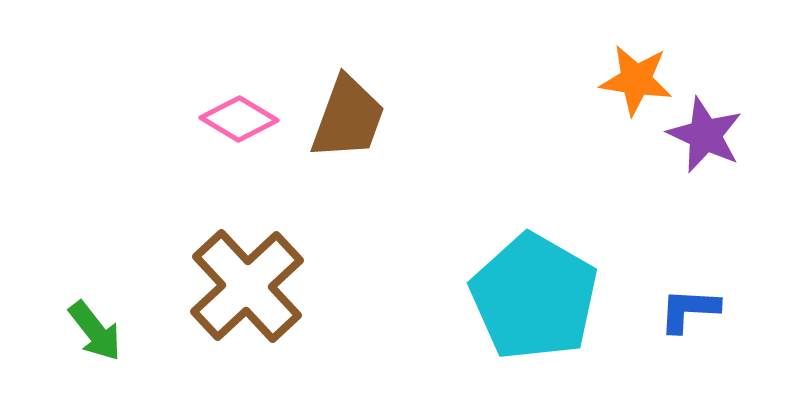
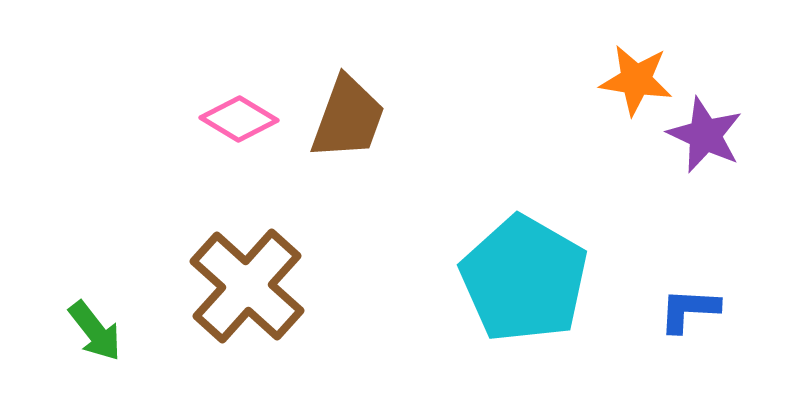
brown cross: rotated 5 degrees counterclockwise
cyan pentagon: moved 10 px left, 18 px up
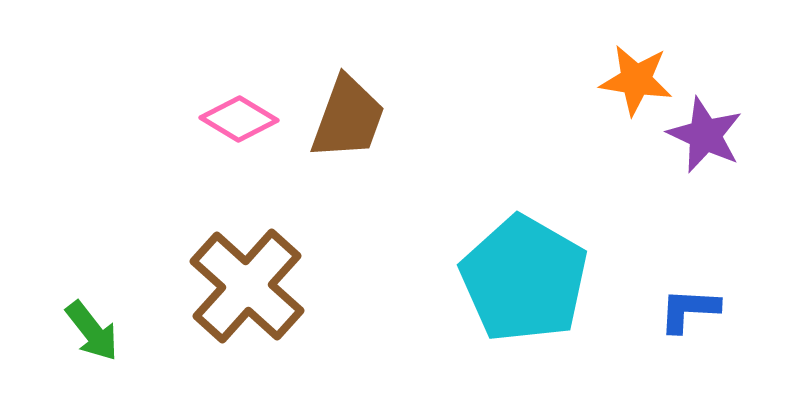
green arrow: moved 3 px left
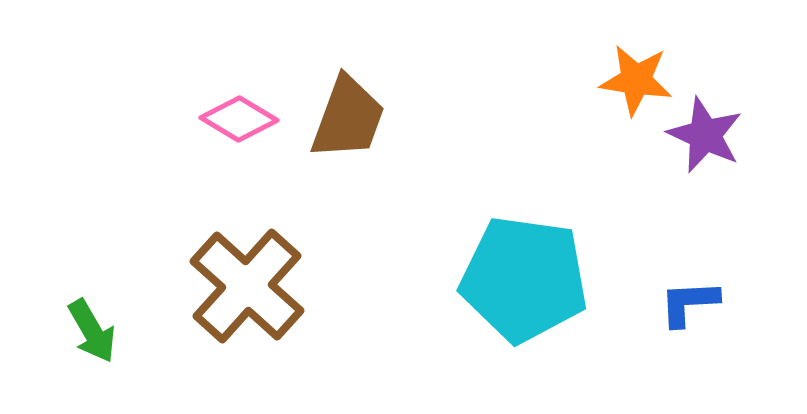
cyan pentagon: rotated 22 degrees counterclockwise
blue L-shape: moved 7 px up; rotated 6 degrees counterclockwise
green arrow: rotated 8 degrees clockwise
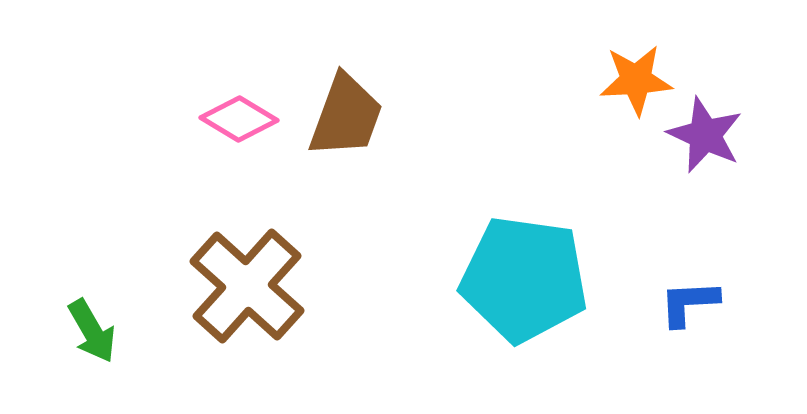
orange star: rotated 12 degrees counterclockwise
brown trapezoid: moved 2 px left, 2 px up
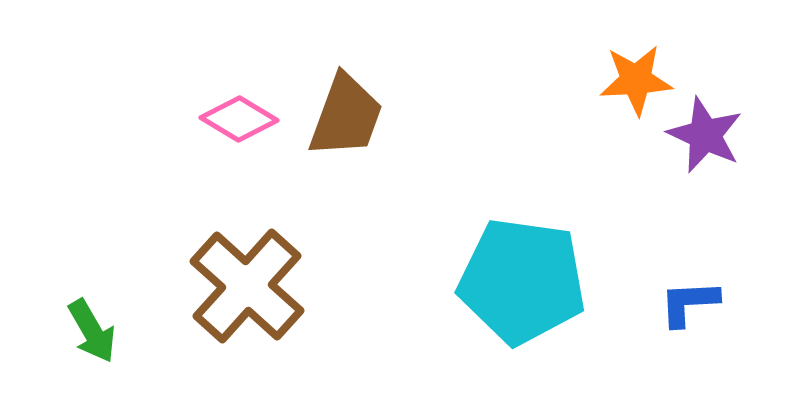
cyan pentagon: moved 2 px left, 2 px down
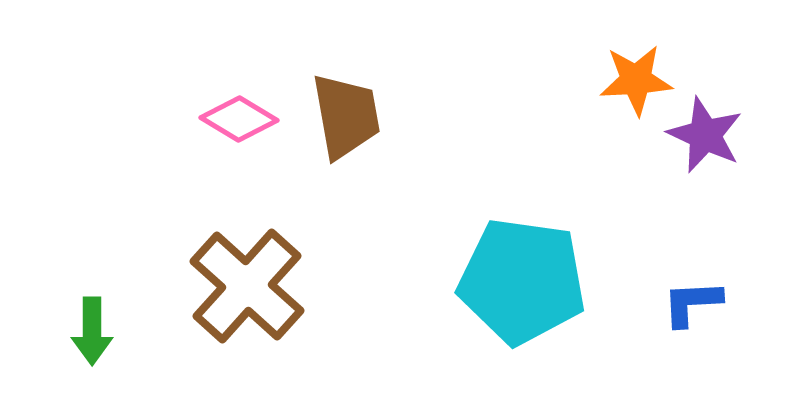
brown trapezoid: rotated 30 degrees counterclockwise
blue L-shape: moved 3 px right
green arrow: rotated 30 degrees clockwise
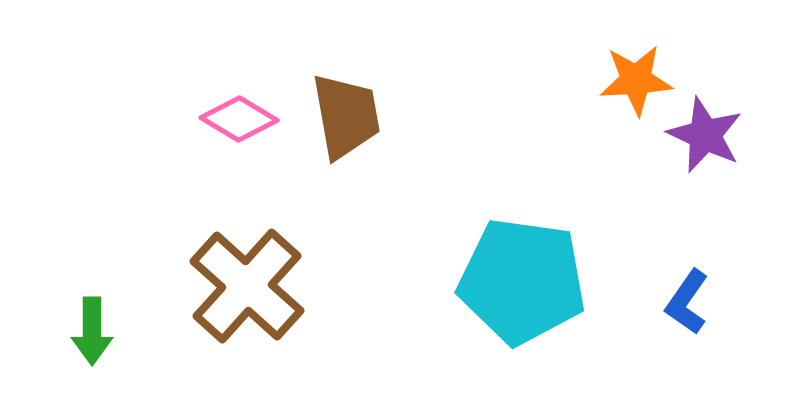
blue L-shape: moved 5 px left, 1 px up; rotated 52 degrees counterclockwise
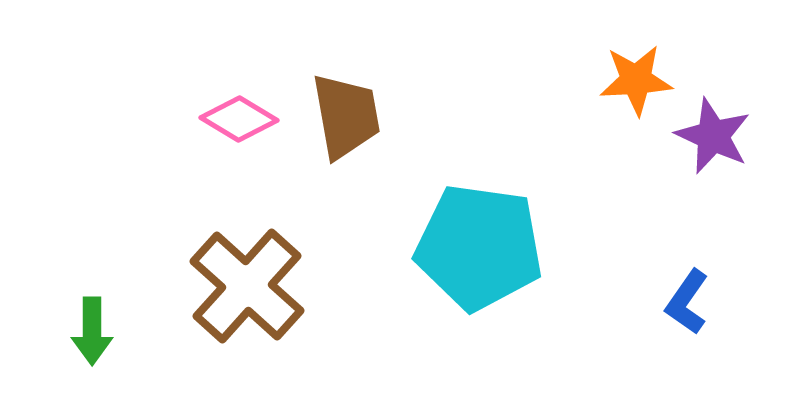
purple star: moved 8 px right, 1 px down
cyan pentagon: moved 43 px left, 34 px up
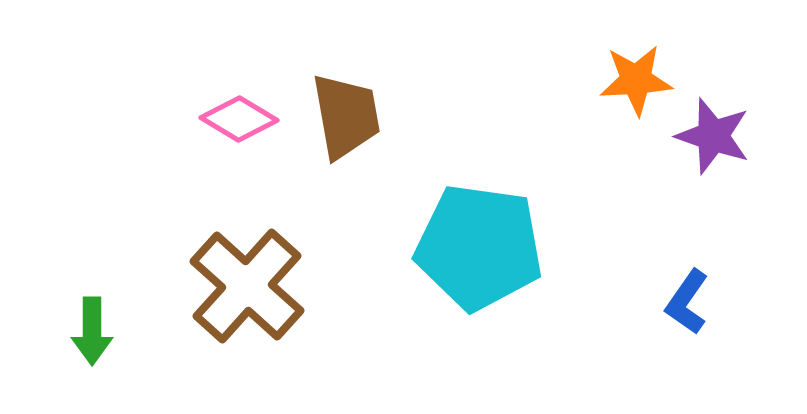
purple star: rotated 6 degrees counterclockwise
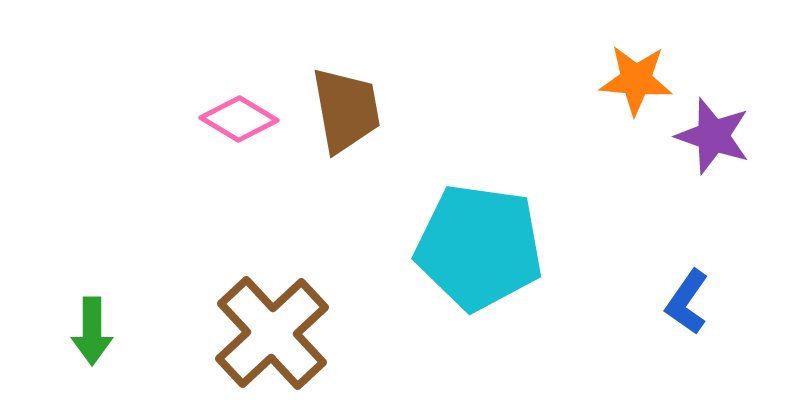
orange star: rotated 8 degrees clockwise
brown trapezoid: moved 6 px up
brown cross: moved 25 px right, 47 px down; rotated 5 degrees clockwise
